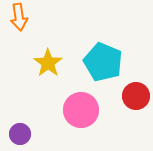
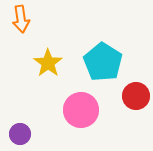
orange arrow: moved 2 px right, 2 px down
cyan pentagon: rotated 9 degrees clockwise
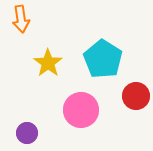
cyan pentagon: moved 3 px up
purple circle: moved 7 px right, 1 px up
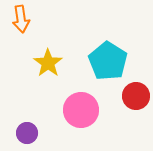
cyan pentagon: moved 5 px right, 2 px down
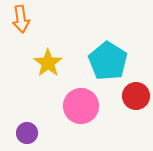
pink circle: moved 4 px up
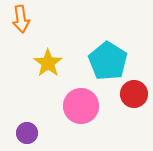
red circle: moved 2 px left, 2 px up
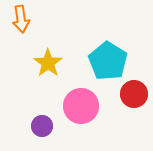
purple circle: moved 15 px right, 7 px up
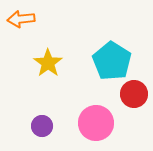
orange arrow: rotated 92 degrees clockwise
cyan pentagon: moved 4 px right
pink circle: moved 15 px right, 17 px down
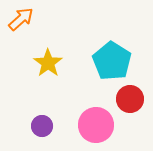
orange arrow: rotated 144 degrees clockwise
red circle: moved 4 px left, 5 px down
pink circle: moved 2 px down
